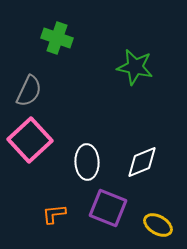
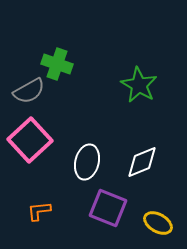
green cross: moved 26 px down
green star: moved 4 px right, 18 px down; rotated 18 degrees clockwise
gray semicircle: rotated 36 degrees clockwise
white ellipse: rotated 16 degrees clockwise
orange L-shape: moved 15 px left, 3 px up
yellow ellipse: moved 2 px up
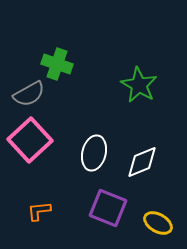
gray semicircle: moved 3 px down
white ellipse: moved 7 px right, 9 px up
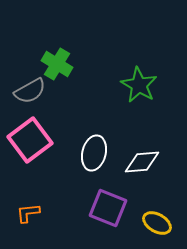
green cross: rotated 12 degrees clockwise
gray semicircle: moved 1 px right, 3 px up
pink square: rotated 6 degrees clockwise
white diamond: rotated 18 degrees clockwise
orange L-shape: moved 11 px left, 2 px down
yellow ellipse: moved 1 px left
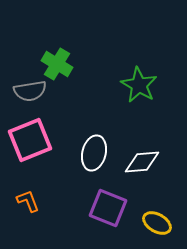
gray semicircle: rotated 20 degrees clockwise
pink square: rotated 15 degrees clockwise
orange L-shape: moved 12 px up; rotated 75 degrees clockwise
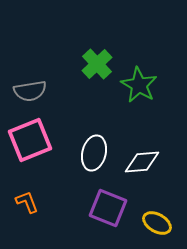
green cross: moved 40 px right; rotated 16 degrees clockwise
orange L-shape: moved 1 px left, 1 px down
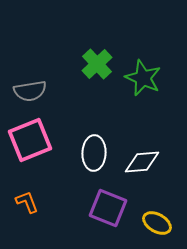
green star: moved 4 px right, 7 px up; rotated 6 degrees counterclockwise
white ellipse: rotated 12 degrees counterclockwise
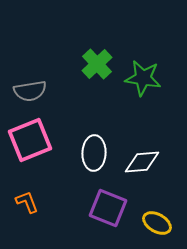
green star: rotated 15 degrees counterclockwise
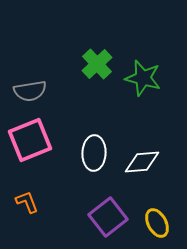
green star: rotated 6 degrees clockwise
purple square: moved 9 px down; rotated 30 degrees clockwise
yellow ellipse: rotated 32 degrees clockwise
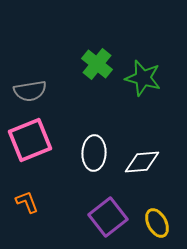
green cross: rotated 8 degrees counterclockwise
